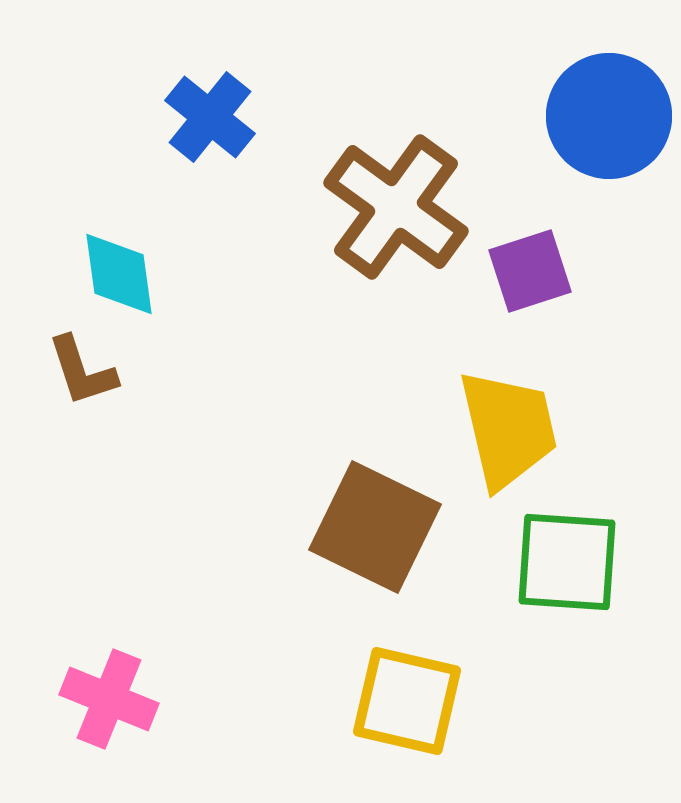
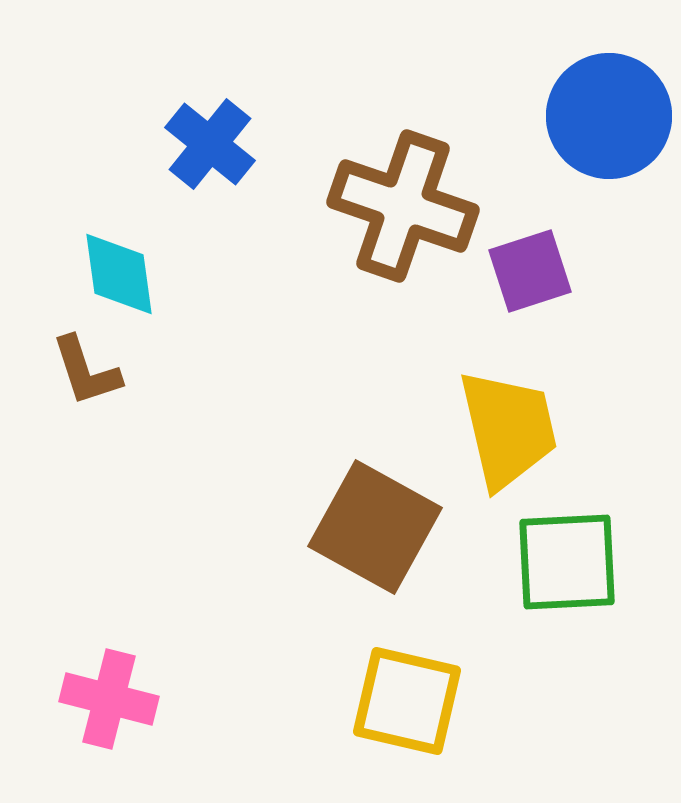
blue cross: moved 27 px down
brown cross: moved 7 px right, 1 px up; rotated 17 degrees counterclockwise
brown L-shape: moved 4 px right
brown square: rotated 3 degrees clockwise
green square: rotated 7 degrees counterclockwise
pink cross: rotated 8 degrees counterclockwise
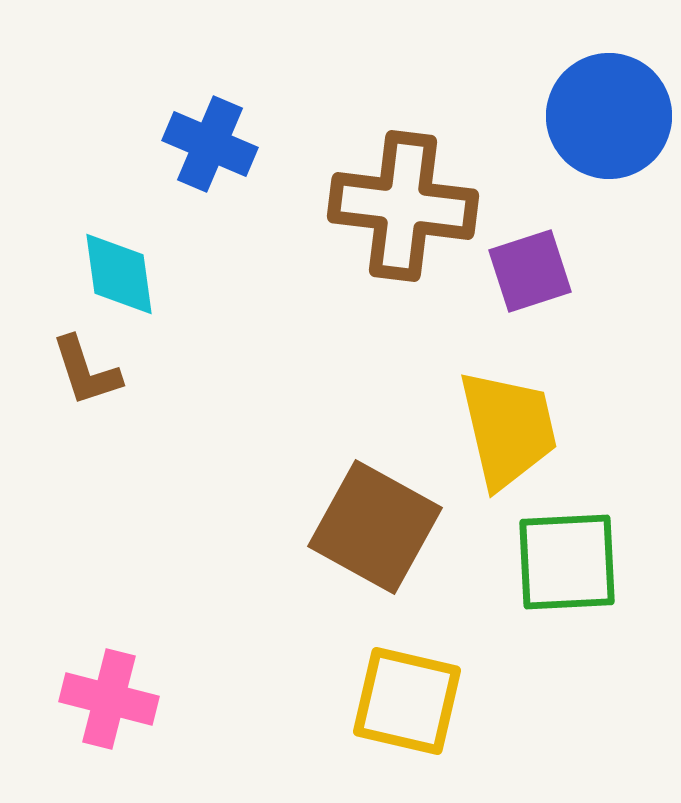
blue cross: rotated 16 degrees counterclockwise
brown cross: rotated 12 degrees counterclockwise
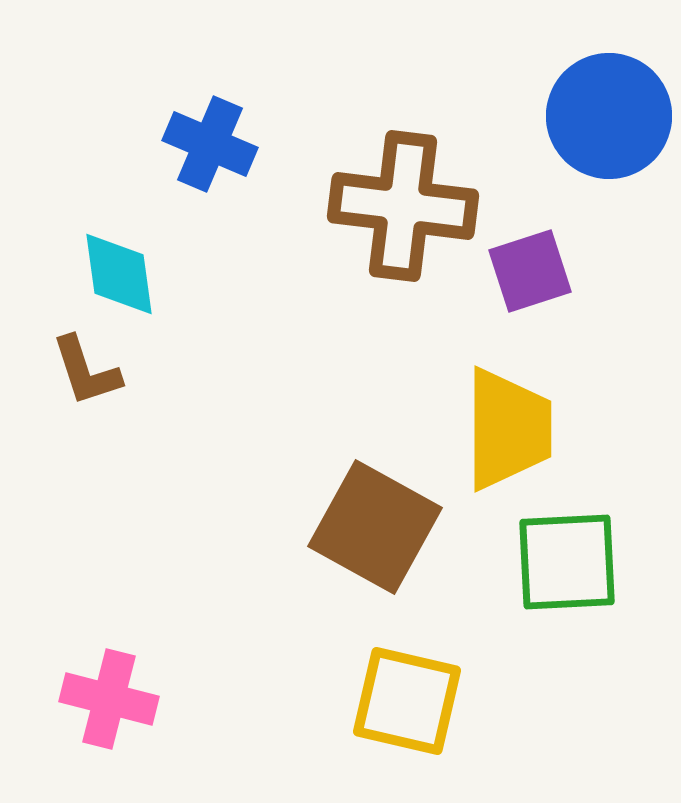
yellow trapezoid: rotated 13 degrees clockwise
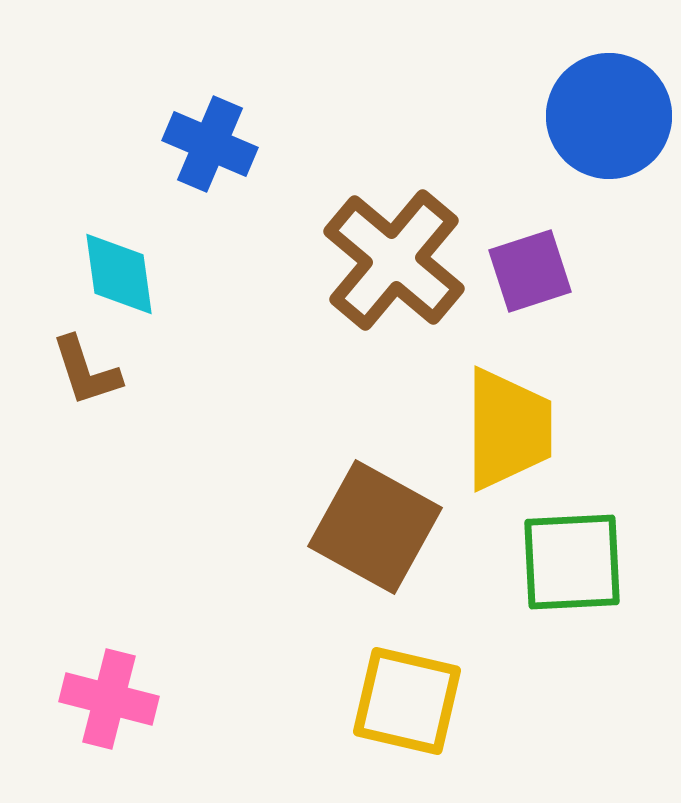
brown cross: moved 9 px left, 54 px down; rotated 33 degrees clockwise
green square: moved 5 px right
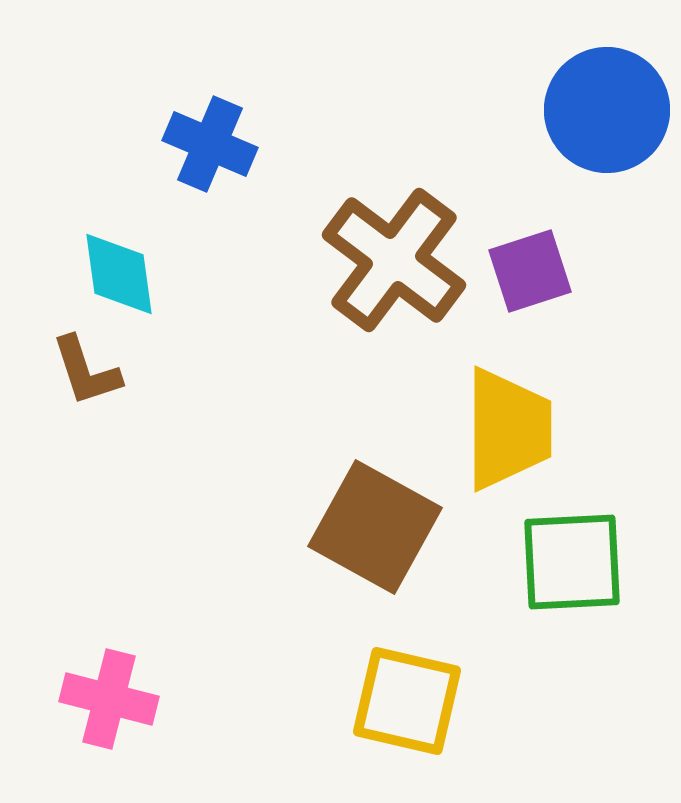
blue circle: moved 2 px left, 6 px up
brown cross: rotated 3 degrees counterclockwise
